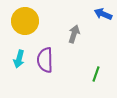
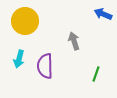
gray arrow: moved 7 px down; rotated 36 degrees counterclockwise
purple semicircle: moved 6 px down
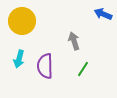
yellow circle: moved 3 px left
green line: moved 13 px left, 5 px up; rotated 14 degrees clockwise
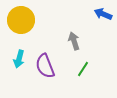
yellow circle: moved 1 px left, 1 px up
purple semicircle: rotated 20 degrees counterclockwise
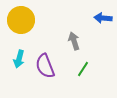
blue arrow: moved 4 px down; rotated 18 degrees counterclockwise
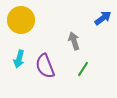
blue arrow: rotated 138 degrees clockwise
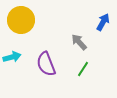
blue arrow: moved 4 px down; rotated 24 degrees counterclockwise
gray arrow: moved 5 px right, 1 px down; rotated 24 degrees counterclockwise
cyan arrow: moved 7 px left, 2 px up; rotated 120 degrees counterclockwise
purple semicircle: moved 1 px right, 2 px up
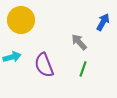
purple semicircle: moved 2 px left, 1 px down
green line: rotated 14 degrees counterclockwise
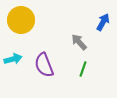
cyan arrow: moved 1 px right, 2 px down
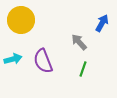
blue arrow: moved 1 px left, 1 px down
purple semicircle: moved 1 px left, 4 px up
